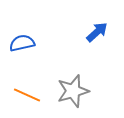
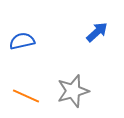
blue semicircle: moved 2 px up
orange line: moved 1 px left, 1 px down
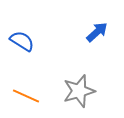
blue semicircle: rotated 45 degrees clockwise
gray star: moved 6 px right
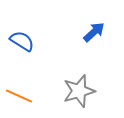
blue arrow: moved 3 px left
orange line: moved 7 px left
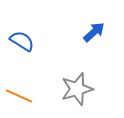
gray star: moved 2 px left, 2 px up
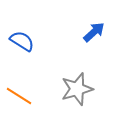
orange line: rotated 8 degrees clockwise
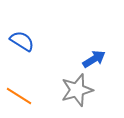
blue arrow: moved 27 px down; rotated 10 degrees clockwise
gray star: moved 1 px down
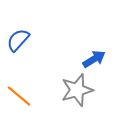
blue semicircle: moved 4 px left, 1 px up; rotated 80 degrees counterclockwise
orange line: rotated 8 degrees clockwise
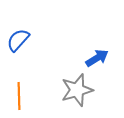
blue arrow: moved 3 px right, 1 px up
orange line: rotated 48 degrees clockwise
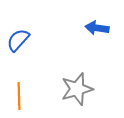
blue arrow: moved 30 px up; rotated 140 degrees counterclockwise
gray star: moved 1 px up
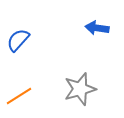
gray star: moved 3 px right
orange line: rotated 60 degrees clockwise
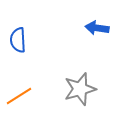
blue semicircle: rotated 45 degrees counterclockwise
